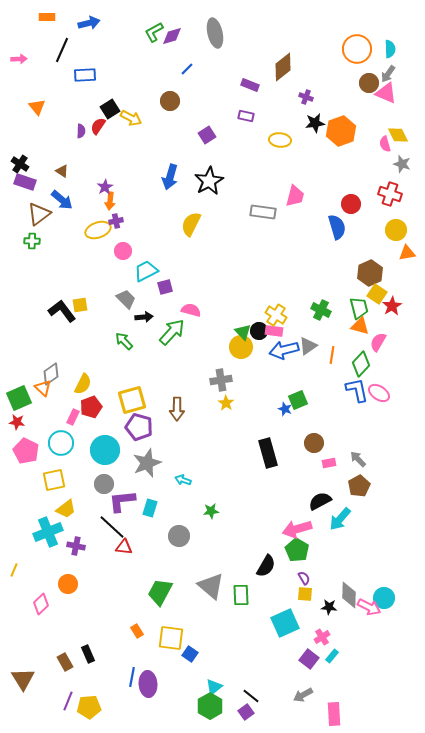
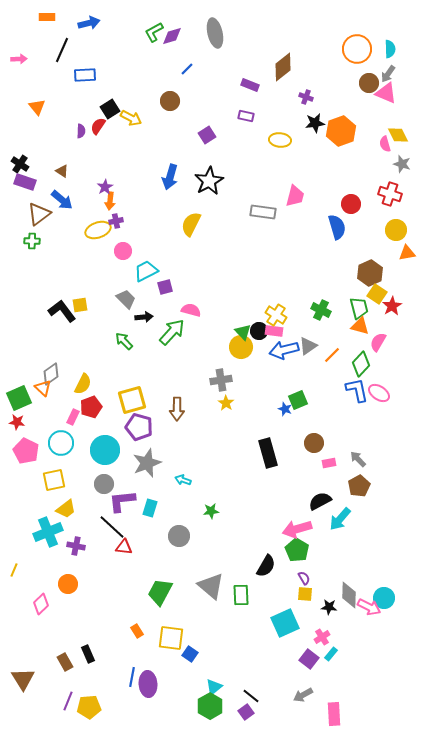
orange line at (332, 355): rotated 36 degrees clockwise
cyan rectangle at (332, 656): moved 1 px left, 2 px up
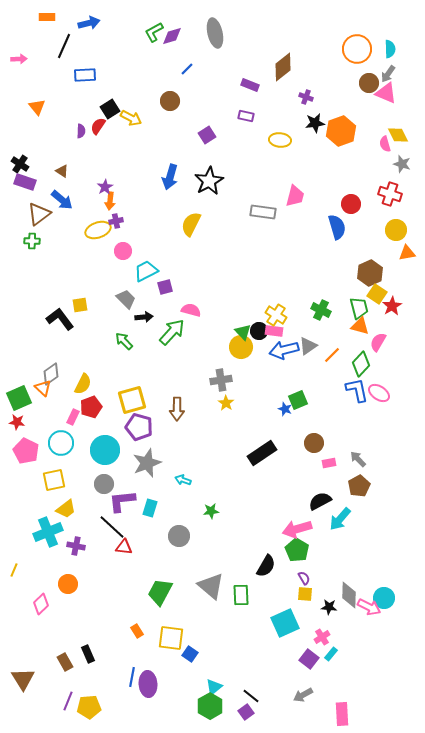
black line at (62, 50): moved 2 px right, 4 px up
black L-shape at (62, 311): moved 2 px left, 8 px down
black rectangle at (268, 453): moved 6 px left; rotated 72 degrees clockwise
pink rectangle at (334, 714): moved 8 px right
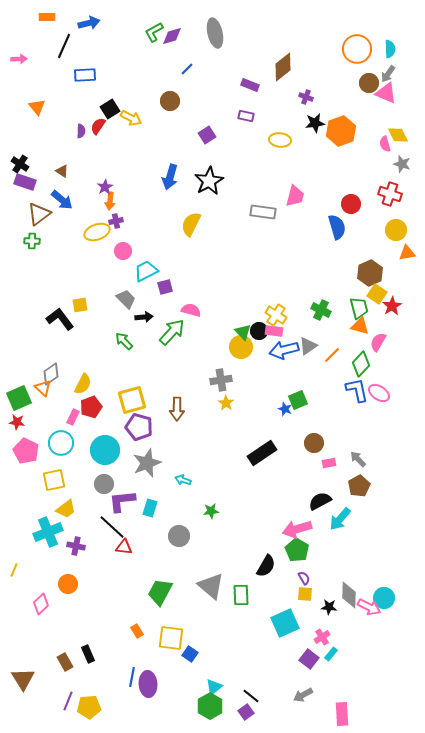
yellow ellipse at (98, 230): moved 1 px left, 2 px down
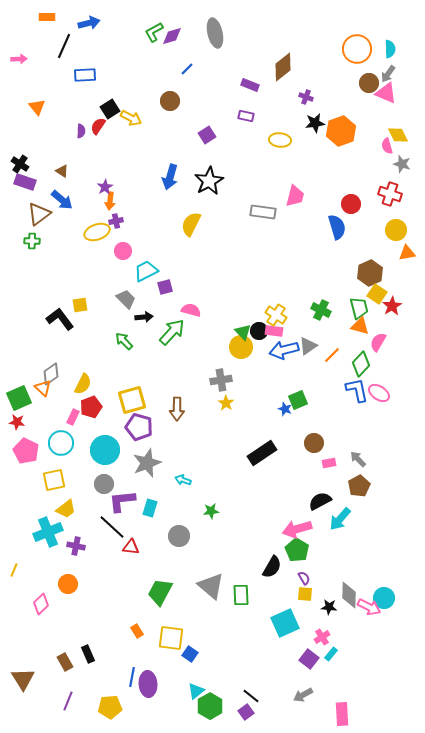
pink semicircle at (385, 144): moved 2 px right, 2 px down
red triangle at (124, 547): moved 7 px right
black semicircle at (266, 566): moved 6 px right, 1 px down
cyan triangle at (214, 687): moved 18 px left, 4 px down
yellow pentagon at (89, 707): moved 21 px right
